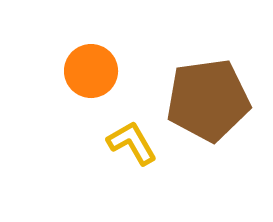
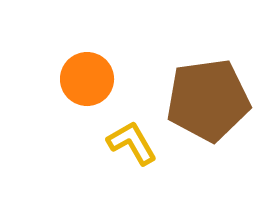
orange circle: moved 4 px left, 8 px down
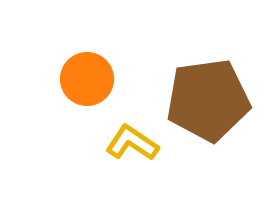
yellow L-shape: rotated 26 degrees counterclockwise
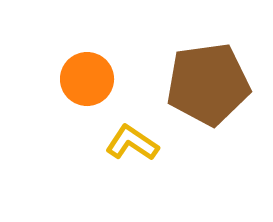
brown pentagon: moved 16 px up
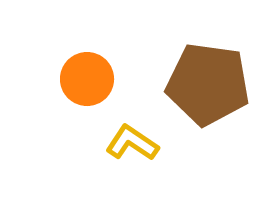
brown pentagon: rotated 16 degrees clockwise
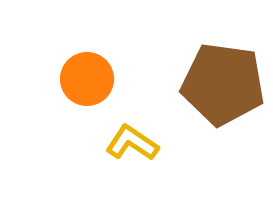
brown pentagon: moved 15 px right
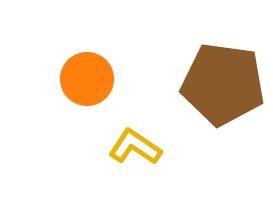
yellow L-shape: moved 3 px right, 4 px down
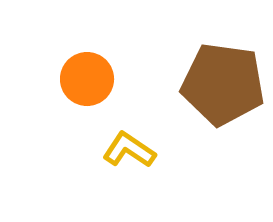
yellow L-shape: moved 6 px left, 3 px down
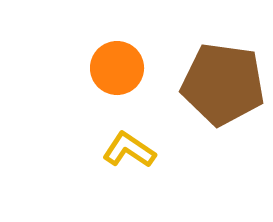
orange circle: moved 30 px right, 11 px up
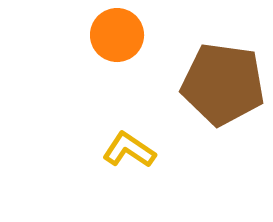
orange circle: moved 33 px up
